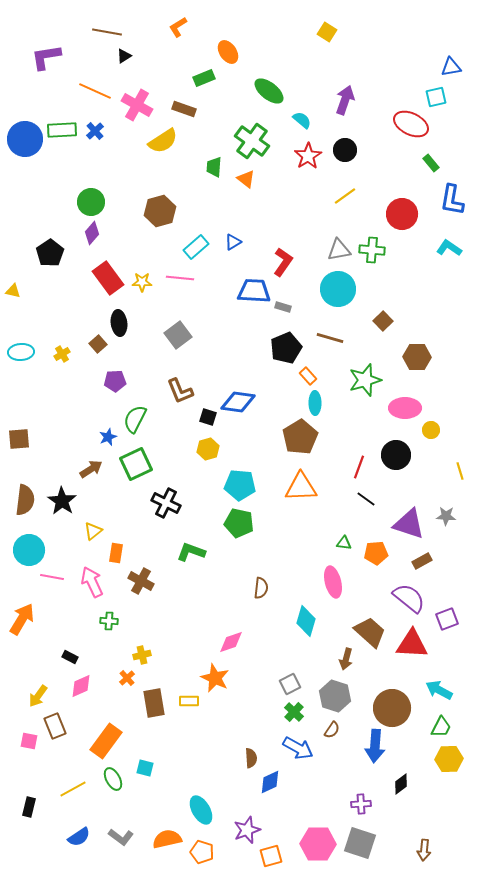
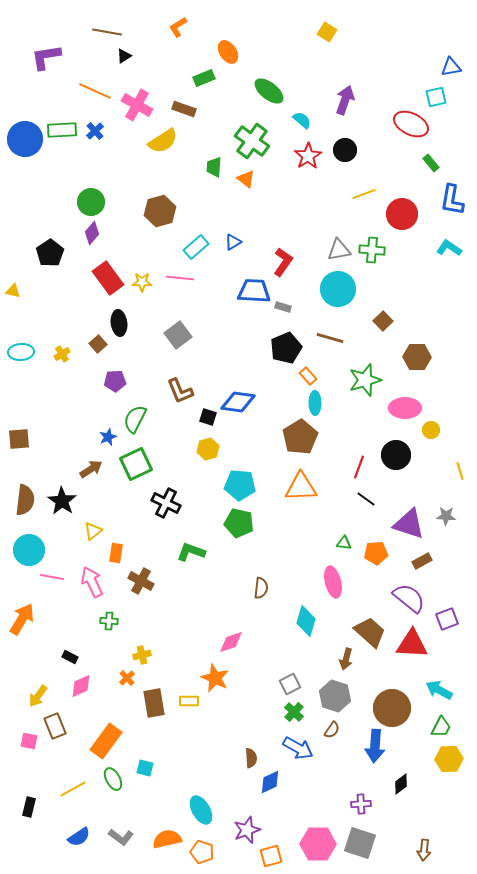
yellow line at (345, 196): moved 19 px right, 2 px up; rotated 15 degrees clockwise
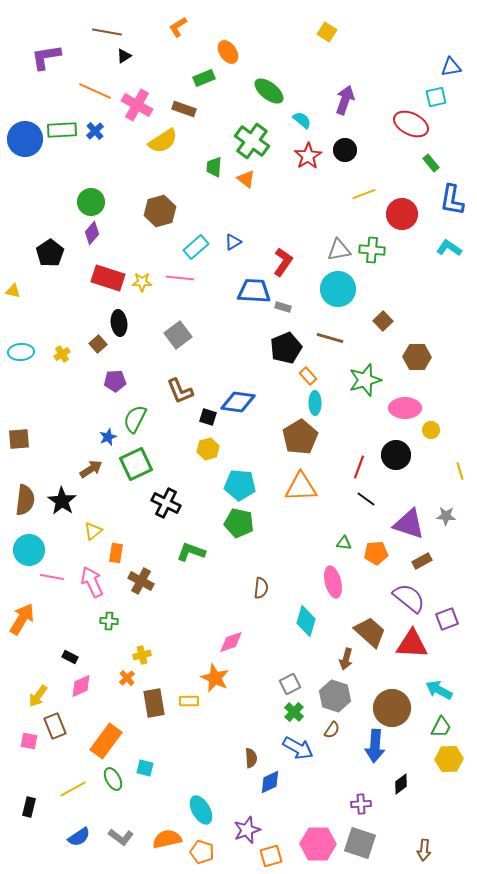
red rectangle at (108, 278): rotated 36 degrees counterclockwise
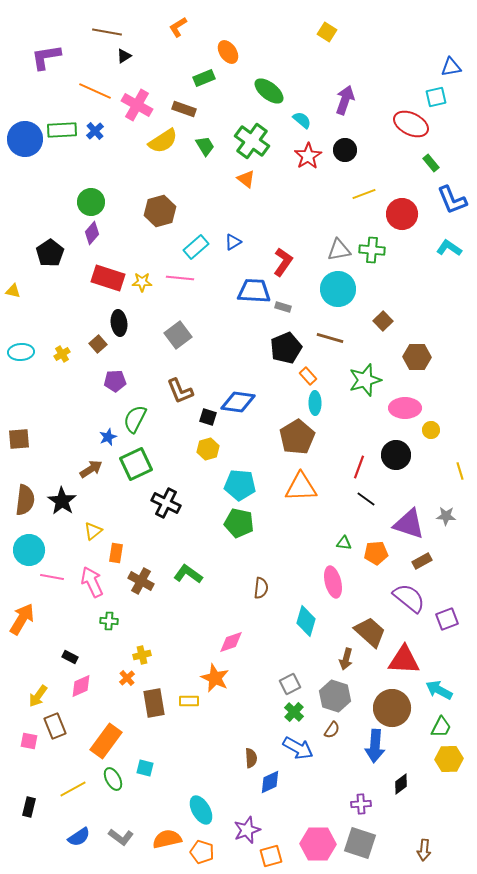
green trapezoid at (214, 167): moved 9 px left, 21 px up; rotated 145 degrees clockwise
blue L-shape at (452, 200): rotated 32 degrees counterclockwise
brown pentagon at (300, 437): moved 3 px left
green L-shape at (191, 552): moved 3 px left, 22 px down; rotated 16 degrees clockwise
red triangle at (412, 644): moved 8 px left, 16 px down
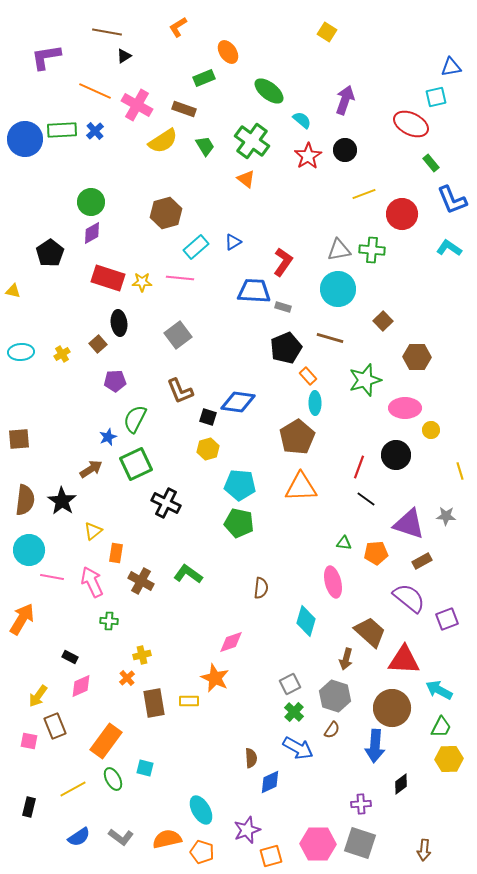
brown hexagon at (160, 211): moved 6 px right, 2 px down
purple diamond at (92, 233): rotated 20 degrees clockwise
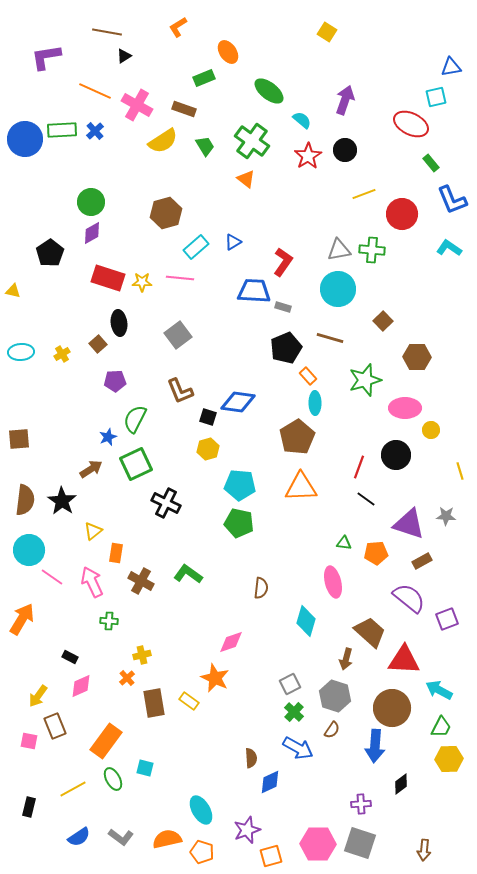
pink line at (52, 577): rotated 25 degrees clockwise
yellow rectangle at (189, 701): rotated 36 degrees clockwise
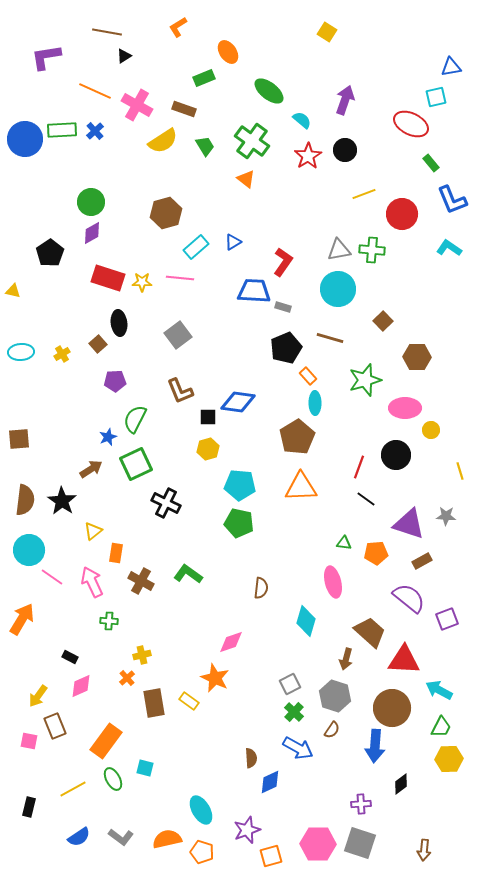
black square at (208, 417): rotated 18 degrees counterclockwise
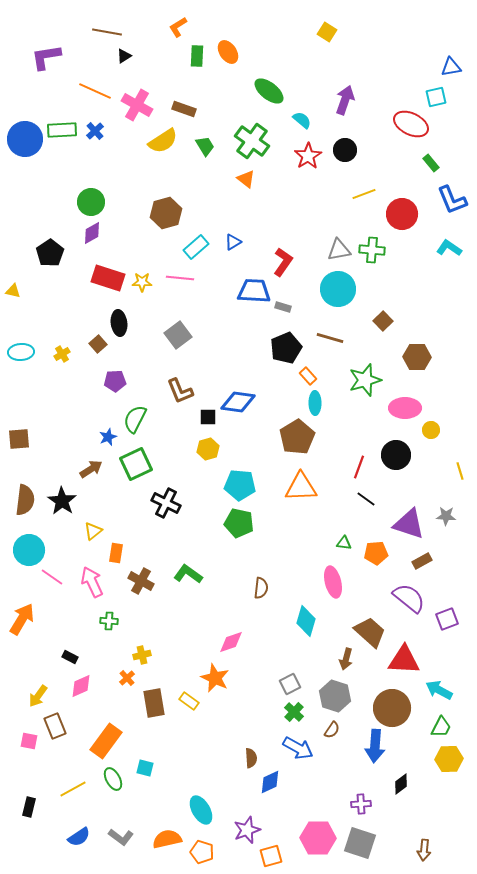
green rectangle at (204, 78): moved 7 px left, 22 px up; rotated 65 degrees counterclockwise
pink hexagon at (318, 844): moved 6 px up
